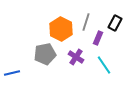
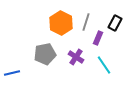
orange hexagon: moved 6 px up
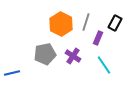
orange hexagon: moved 1 px down
purple cross: moved 3 px left, 1 px up
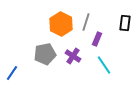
black rectangle: moved 10 px right; rotated 21 degrees counterclockwise
purple rectangle: moved 1 px left, 1 px down
blue line: rotated 42 degrees counterclockwise
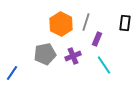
purple cross: rotated 35 degrees clockwise
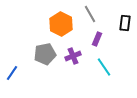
gray line: moved 4 px right, 8 px up; rotated 48 degrees counterclockwise
cyan line: moved 2 px down
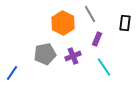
orange hexagon: moved 2 px right, 1 px up
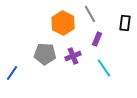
gray pentagon: rotated 15 degrees clockwise
cyan line: moved 1 px down
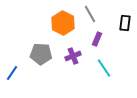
gray pentagon: moved 4 px left
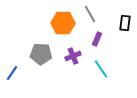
orange hexagon: rotated 25 degrees counterclockwise
cyan line: moved 3 px left, 1 px down
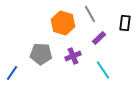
orange hexagon: rotated 15 degrees clockwise
purple rectangle: moved 2 px right, 1 px up; rotated 24 degrees clockwise
cyan line: moved 2 px right, 1 px down
